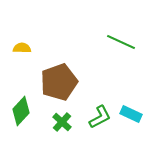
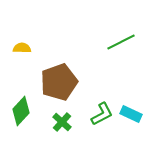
green line: rotated 52 degrees counterclockwise
green L-shape: moved 2 px right, 3 px up
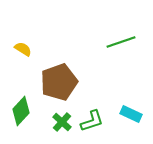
green line: rotated 8 degrees clockwise
yellow semicircle: moved 1 px right, 1 px down; rotated 30 degrees clockwise
green L-shape: moved 10 px left, 7 px down; rotated 10 degrees clockwise
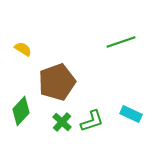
brown pentagon: moved 2 px left
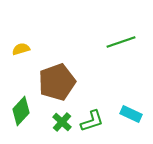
yellow semicircle: moved 2 px left; rotated 48 degrees counterclockwise
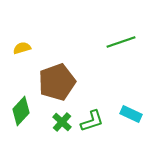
yellow semicircle: moved 1 px right, 1 px up
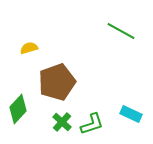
green line: moved 11 px up; rotated 48 degrees clockwise
yellow semicircle: moved 7 px right
green diamond: moved 3 px left, 2 px up
green L-shape: moved 3 px down
